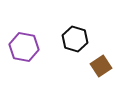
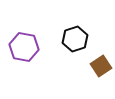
black hexagon: rotated 25 degrees clockwise
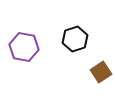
brown square: moved 6 px down
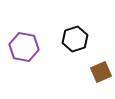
brown square: rotated 10 degrees clockwise
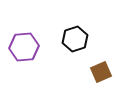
purple hexagon: rotated 16 degrees counterclockwise
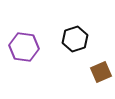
purple hexagon: rotated 12 degrees clockwise
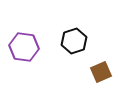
black hexagon: moved 1 px left, 2 px down
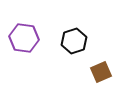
purple hexagon: moved 9 px up
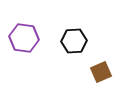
black hexagon: rotated 15 degrees clockwise
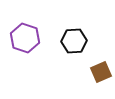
purple hexagon: moved 1 px right; rotated 12 degrees clockwise
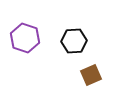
brown square: moved 10 px left, 3 px down
